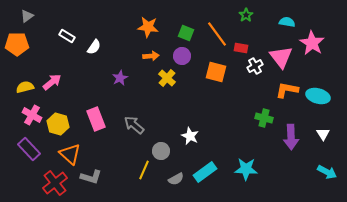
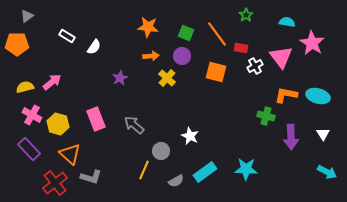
orange L-shape: moved 1 px left, 5 px down
green cross: moved 2 px right, 2 px up
gray semicircle: moved 2 px down
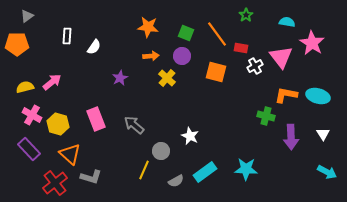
white rectangle: rotated 63 degrees clockwise
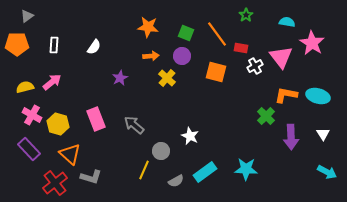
white rectangle: moved 13 px left, 9 px down
green cross: rotated 30 degrees clockwise
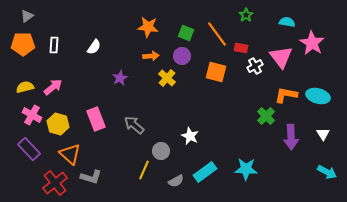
orange pentagon: moved 6 px right
pink arrow: moved 1 px right, 5 px down
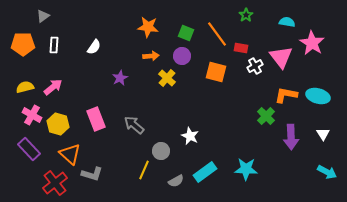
gray triangle: moved 16 px right
gray L-shape: moved 1 px right, 3 px up
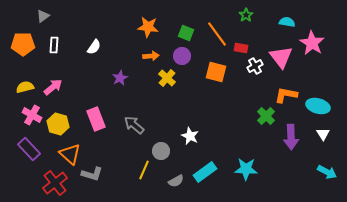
cyan ellipse: moved 10 px down
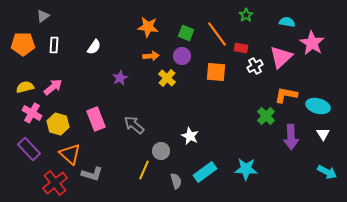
pink triangle: rotated 25 degrees clockwise
orange square: rotated 10 degrees counterclockwise
pink cross: moved 2 px up
gray semicircle: rotated 77 degrees counterclockwise
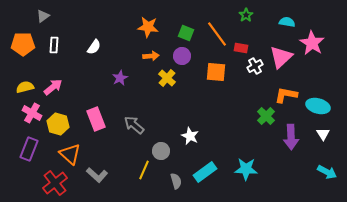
purple rectangle: rotated 65 degrees clockwise
gray L-shape: moved 5 px right, 1 px down; rotated 25 degrees clockwise
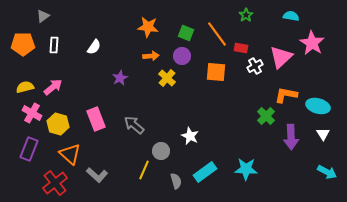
cyan semicircle: moved 4 px right, 6 px up
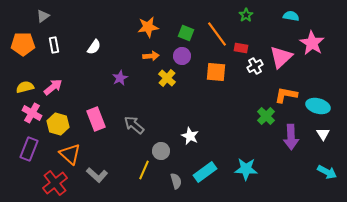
orange star: rotated 15 degrees counterclockwise
white rectangle: rotated 14 degrees counterclockwise
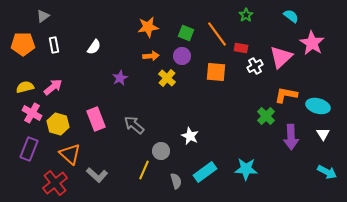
cyan semicircle: rotated 28 degrees clockwise
